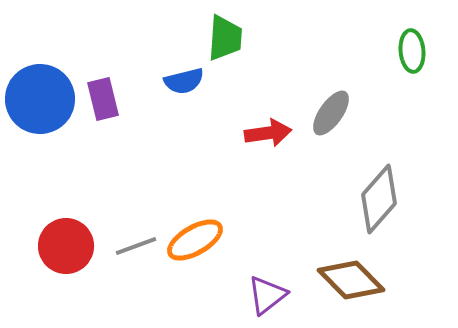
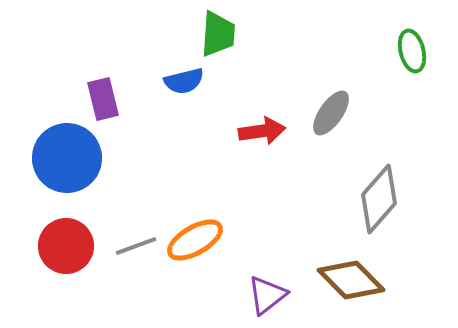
green trapezoid: moved 7 px left, 4 px up
green ellipse: rotated 9 degrees counterclockwise
blue circle: moved 27 px right, 59 px down
red arrow: moved 6 px left, 2 px up
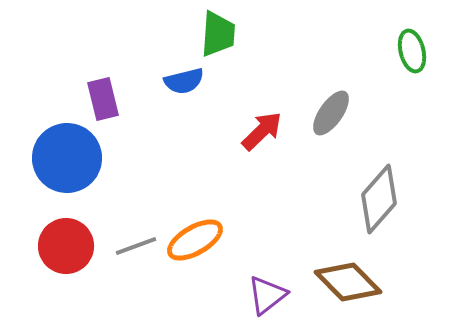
red arrow: rotated 36 degrees counterclockwise
brown diamond: moved 3 px left, 2 px down
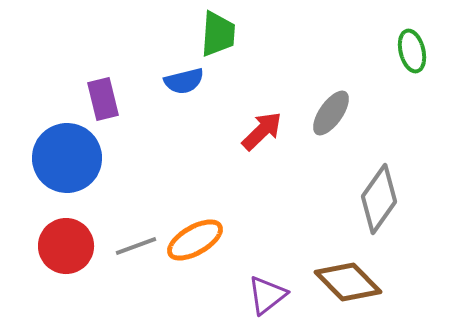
gray diamond: rotated 6 degrees counterclockwise
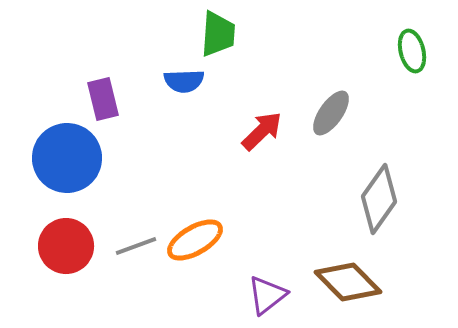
blue semicircle: rotated 12 degrees clockwise
